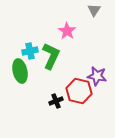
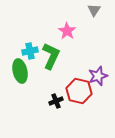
purple star: moved 1 px right; rotated 30 degrees counterclockwise
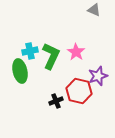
gray triangle: rotated 40 degrees counterclockwise
pink star: moved 9 px right, 21 px down
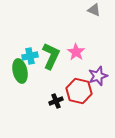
cyan cross: moved 5 px down
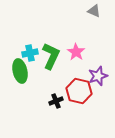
gray triangle: moved 1 px down
cyan cross: moved 3 px up
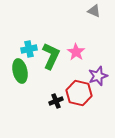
cyan cross: moved 1 px left, 4 px up
red hexagon: moved 2 px down
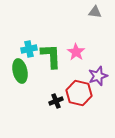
gray triangle: moved 1 px right, 1 px down; rotated 16 degrees counterclockwise
green L-shape: rotated 28 degrees counterclockwise
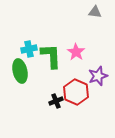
red hexagon: moved 3 px left, 1 px up; rotated 10 degrees clockwise
